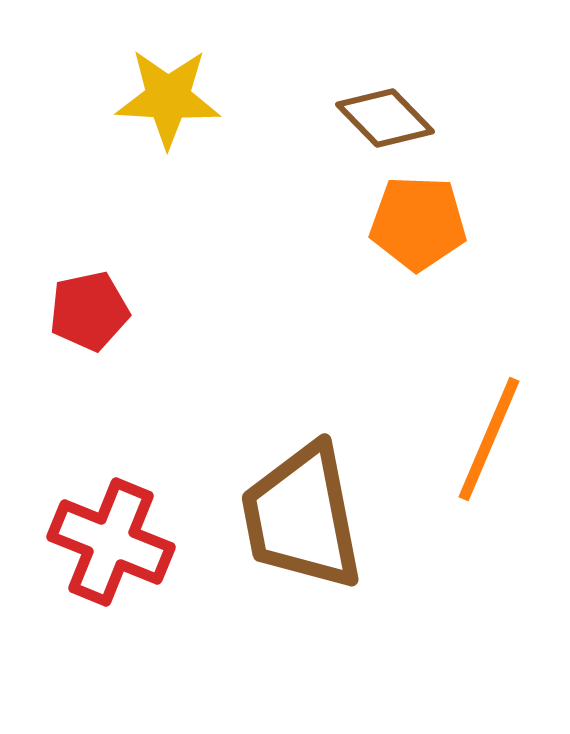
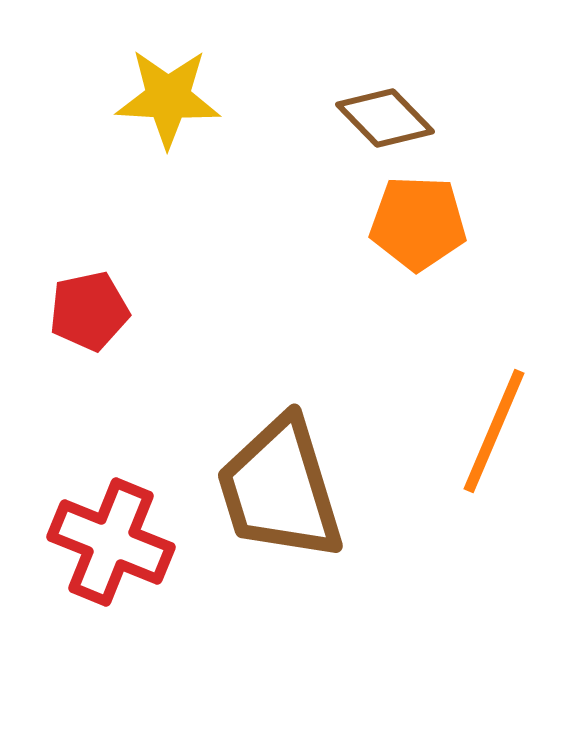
orange line: moved 5 px right, 8 px up
brown trapezoid: moved 22 px left, 28 px up; rotated 6 degrees counterclockwise
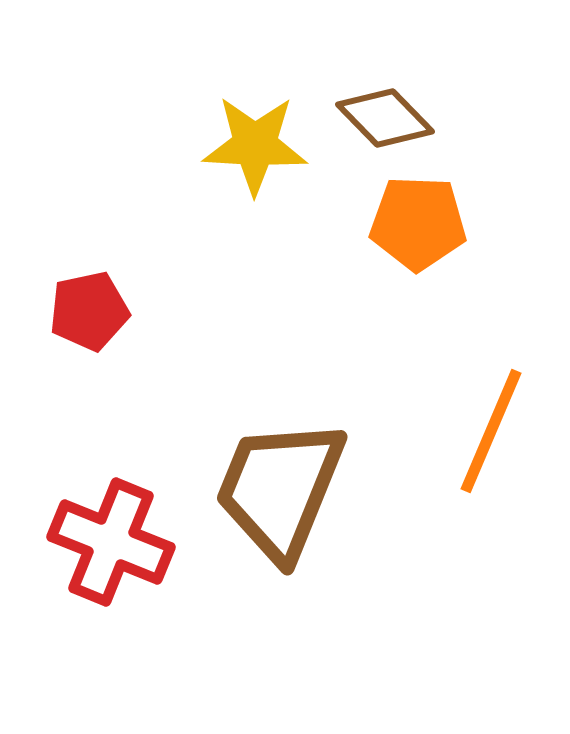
yellow star: moved 87 px right, 47 px down
orange line: moved 3 px left
brown trapezoid: rotated 39 degrees clockwise
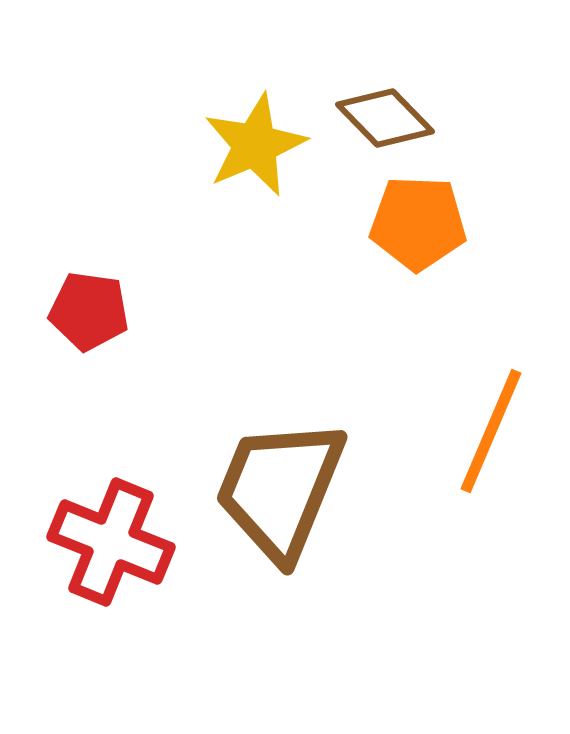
yellow star: rotated 26 degrees counterclockwise
red pentagon: rotated 20 degrees clockwise
